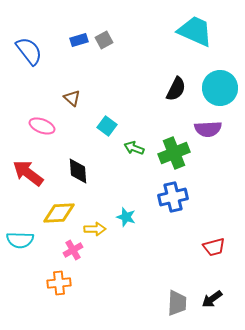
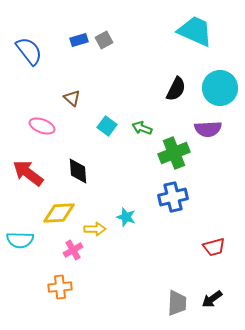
green arrow: moved 8 px right, 20 px up
orange cross: moved 1 px right, 4 px down
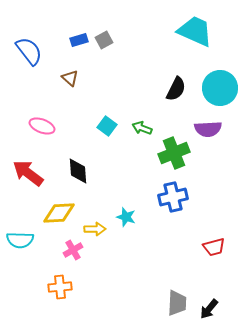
brown triangle: moved 2 px left, 20 px up
black arrow: moved 3 px left, 10 px down; rotated 15 degrees counterclockwise
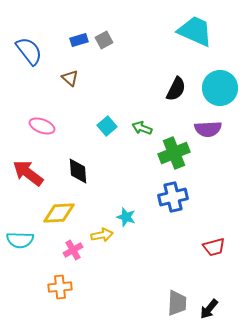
cyan square: rotated 12 degrees clockwise
yellow arrow: moved 7 px right, 6 px down; rotated 10 degrees counterclockwise
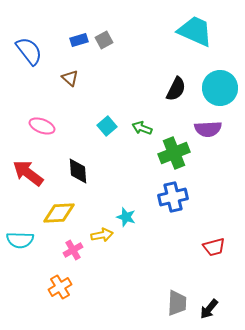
orange cross: rotated 25 degrees counterclockwise
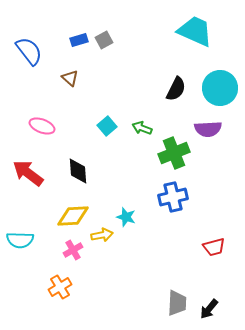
yellow diamond: moved 14 px right, 3 px down
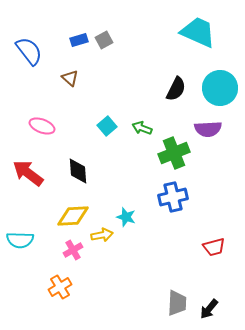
cyan trapezoid: moved 3 px right, 1 px down
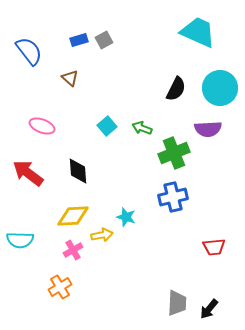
red trapezoid: rotated 10 degrees clockwise
